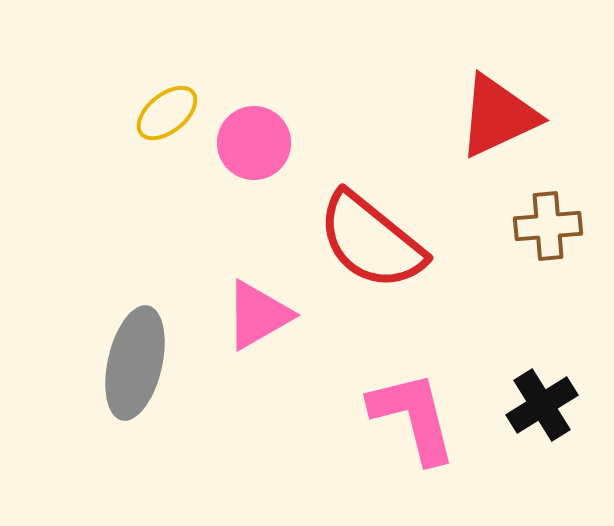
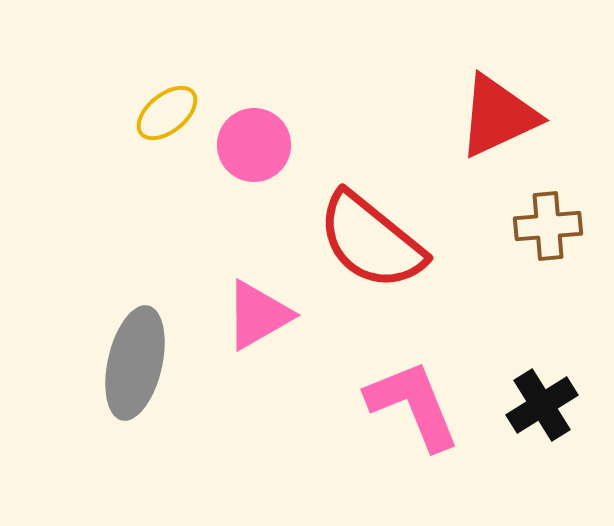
pink circle: moved 2 px down
pink L-shape: moved 12 px up; rotated 8 degrees counterclockwise
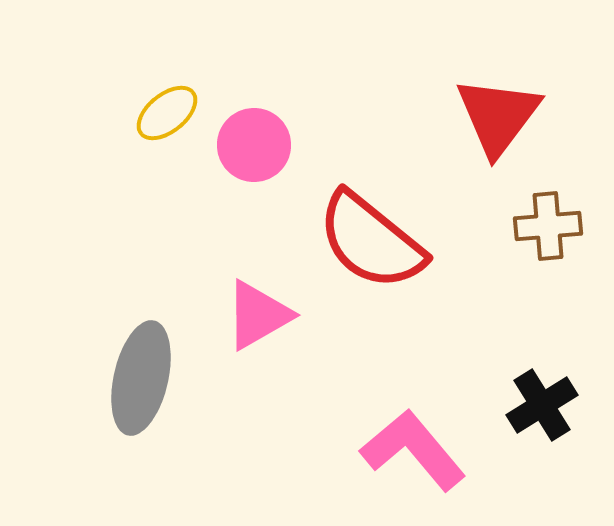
red triangle: rotated 28 degrees counterclockwise
gray ellipse: moved 6 px right, 15 px down
pink L-shape: moved 45 px down; rotated 18 degrees counterclockwise
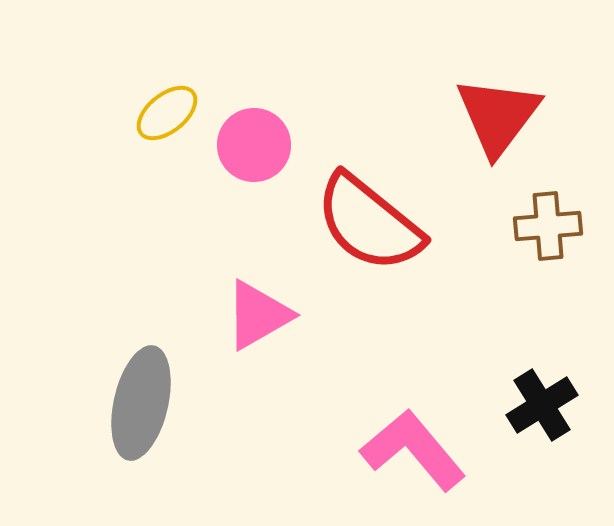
red semicircle: moved 2 px left, 18 px up
gray ellipse: moved 25 px down
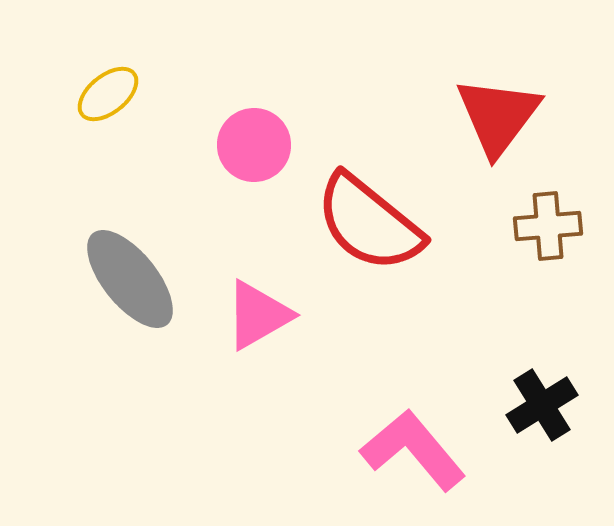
yellow ellipse: moved 59 px left, 19 px up
gray ellipse: moved 11 px left, 124 px up; rotated 52 degrees counterclockwise
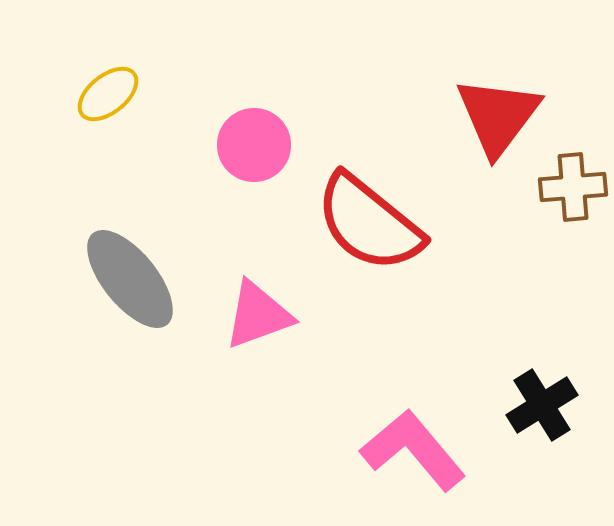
brown cross: moved 25 px right, 39 px up
pink triangle: rotated 10 degrees clockwise
